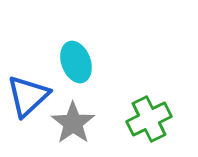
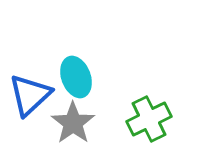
cyan ellipse: moved 15 px down
blue triangle: moved 2 px right, 1 px up
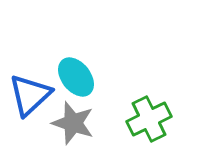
cyan ellipse: rotated 18 degrees counterclockwise
gray star: rotated 18 degrees counterclockwise
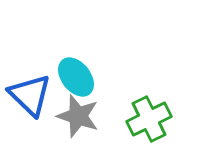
blue triangle: rotated 33 degrees counterclockwise
gray star: moved 5 px right, 7 px up
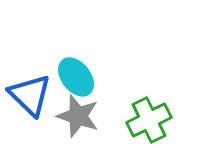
green cross: moved 1 px down
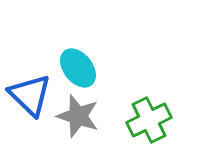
cyan ellipse: moved 2 px right, 9 px up
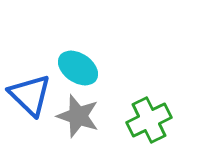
cyan ellipse: rotated 18 degrees counterclockwise
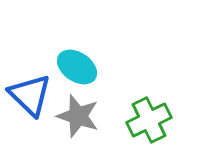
cyan ellipse: moved 1 px left, 1 px up
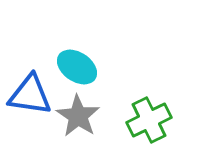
blue triangle: rotated 36 degrees counterclockwise
gray star: rotated 15 degrees clockwise
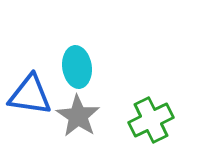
cyan ellipse: rotated 48 degrees clockwise
green cross: moved 2 px right
